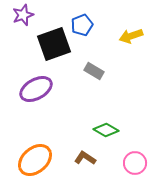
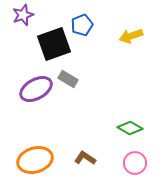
gray rectangle: moved 26 px left, 8 px down
green diamond: moved 24 px right, 2 px up
orange ellipse: rotated 24 degrees clockwise
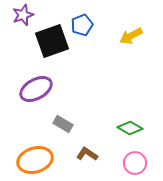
yellow arrow: rotated 10 degrees counterclockwise
black square: moved 2 px left, 3 px up
gray rectangle: moved 5 px left, 45 px down
brown L-shape: moved 2 px right, 4 px up
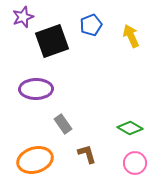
purple star: moved 2 px down
blue pentagon: moved 9 px right
yellow arrow: rotated 95 degrees clockwise
purple ellipse: rotated 28 degrees clockwise
gray rectangle: rotated 24 degrees clockwise
brown L-shape: rotated 40 degrees clockwise
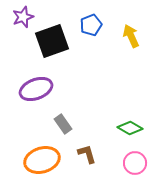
purple ellipse: rotated 20 degrees counterclockwise
orange ellipse: moved 7 px right
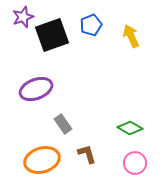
black square: moved 6 px up
